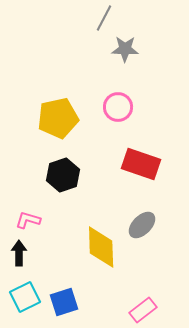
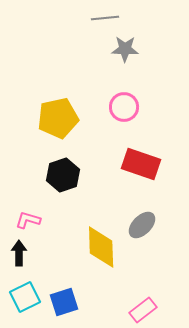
gray line: moved 1 px right; rotated 56 degrees clockwise
pink circle: moved 6 px right
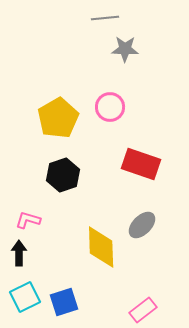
pink circle: moved 14 px left
yellow pentagon: rotated 18 degrees counterclockwise
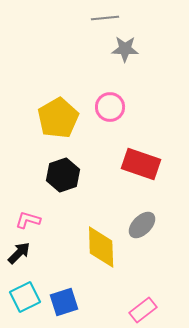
black arrow: rotated 45 degrees clockwise
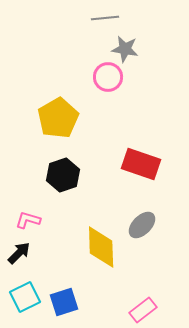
gray star: rotated 8 degrees clockwise
pink circle: moved 2 px left, 30 px up
